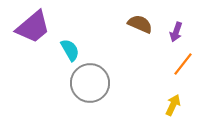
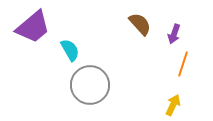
brown semicircle: rotated 25 degrees clockwise
purple arrow: moved 2 px left, 2 px down
orange line: rotated 20 degrees counterclockwise
gray circle: moved 2 px down
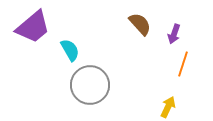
yellow arrow: moved 5 px left, 2 px down
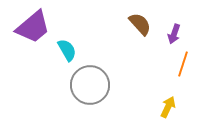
cyan semicircle: moved 3 px left
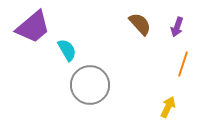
purple arrow: moved 3 px right, 7 px up
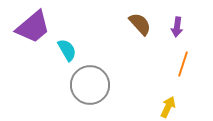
purple arrow: rotated 12 degrees counterclockwise
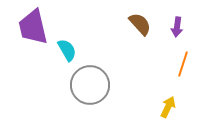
purple trapezoid: rotated 117 degrees clockwise
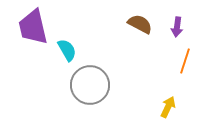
brown semicircle: rotated 20 degrees counterclockwise
orange line: moved 2 px right, 3 px up
